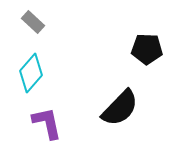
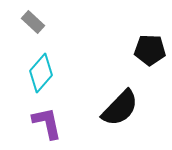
black pentagon: moved 3 px right, 1 px down
cyan diamond: moved 10 px right
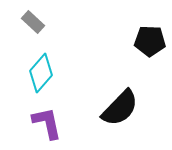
black pentagon: moved 9 px up
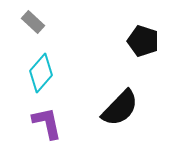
black pentagon: moved 7 px left; rotated 16 degrees clockwise
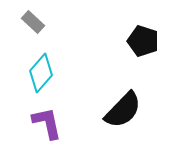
black semicircle: moved 3 px right, 2 px down
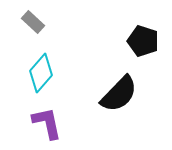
black semicircle: moved 4 px left, 16 px up
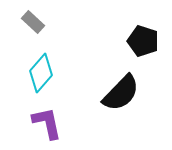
black semicircle: moved 2 px right, 1 px up
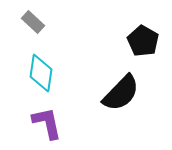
black pentagon: rotated 12 degrees clockwise
cyan diamond: rotated 33 degrees counterclockwise
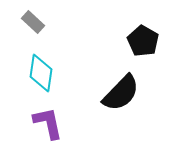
purple L-shape: moved 1 px right
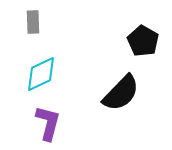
gray rectangle: rotated 45 degrees clockwise
cyan diamond: moved 1 px down; rotated 57 degrees clockwise
purple L-shape: rotated 27 degrees clockwise
